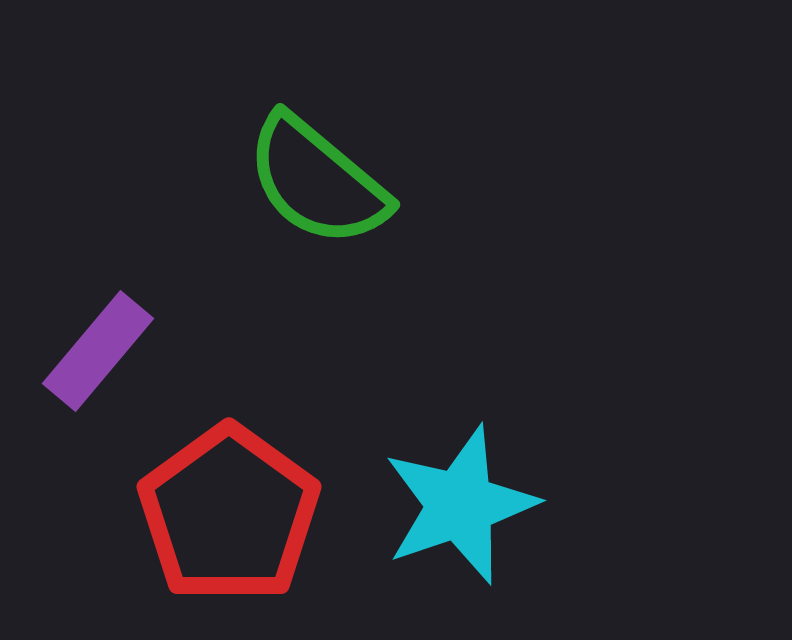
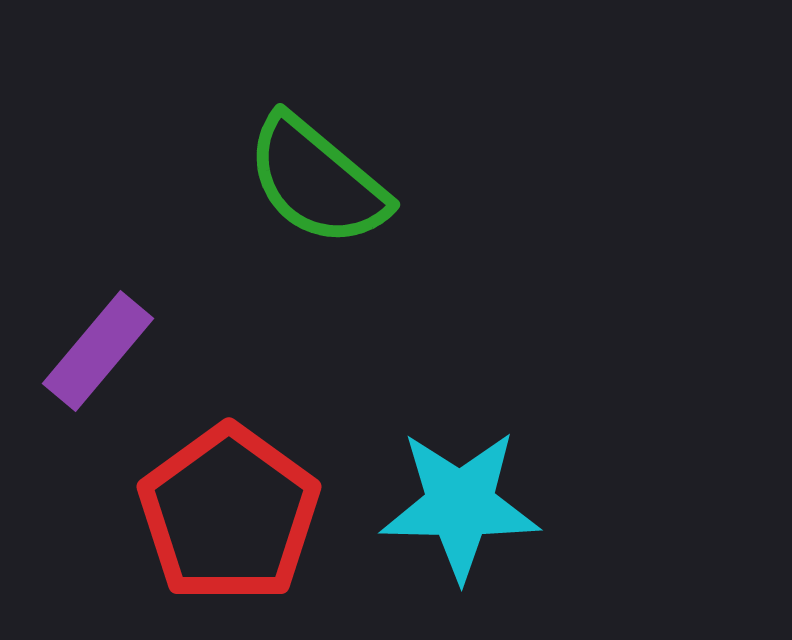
cyan star: rotated 20 degrees clockwise
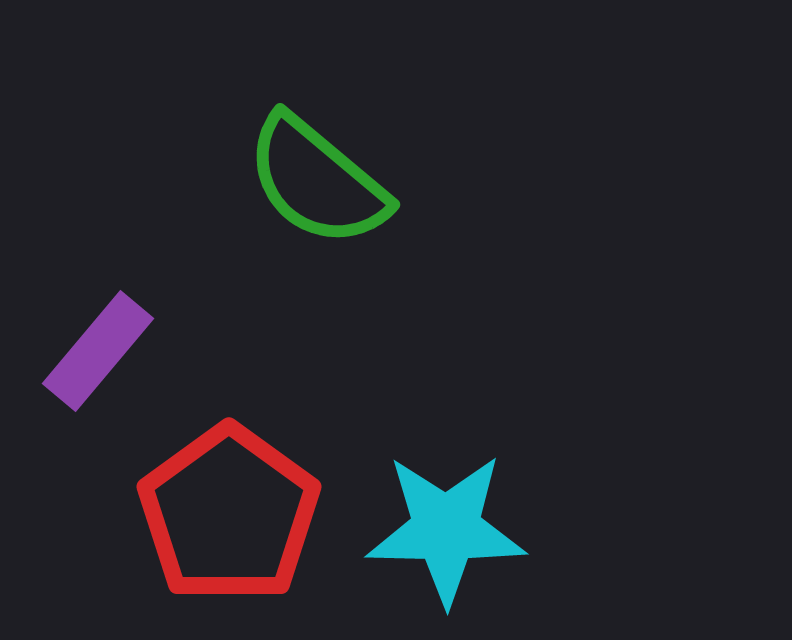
cyan star: moved 14 px left, 24 px down
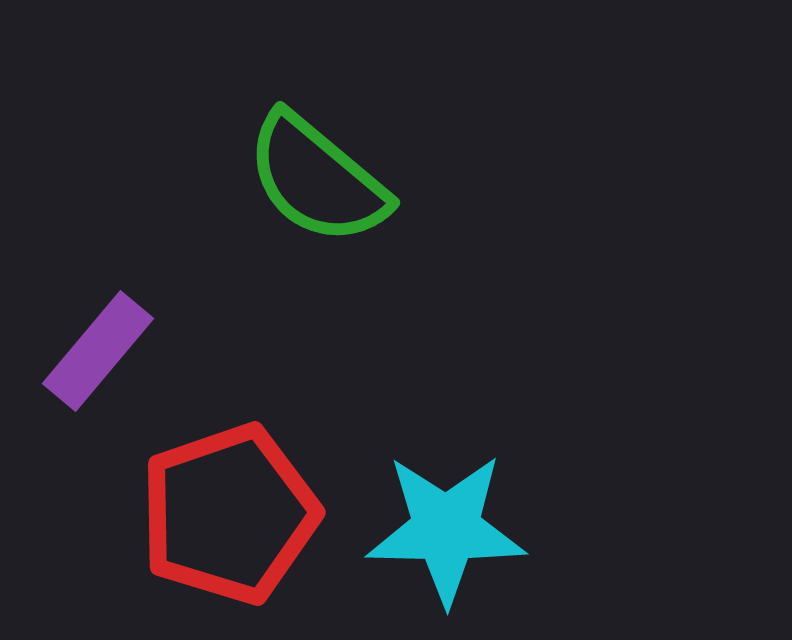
green semicircle: moved 2 px up
red pentagon: rotated 17 degrees clockwise
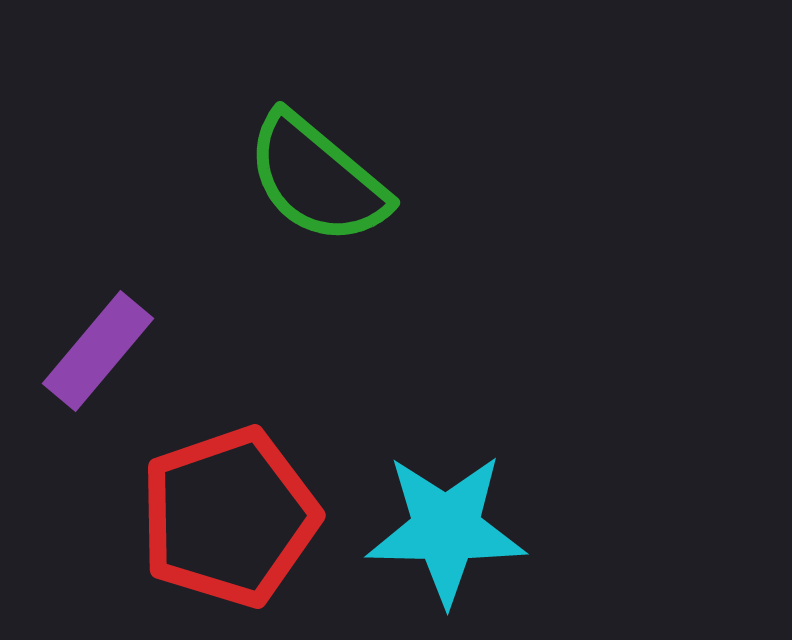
red pentagon: moved 3 px down
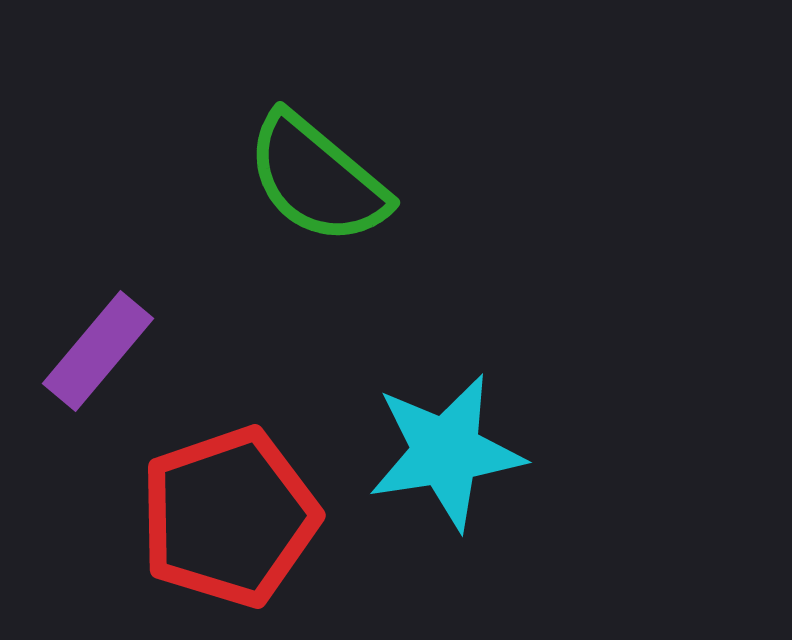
cyan star: moved 77 px up; rotated 10 degrees counterclockwise
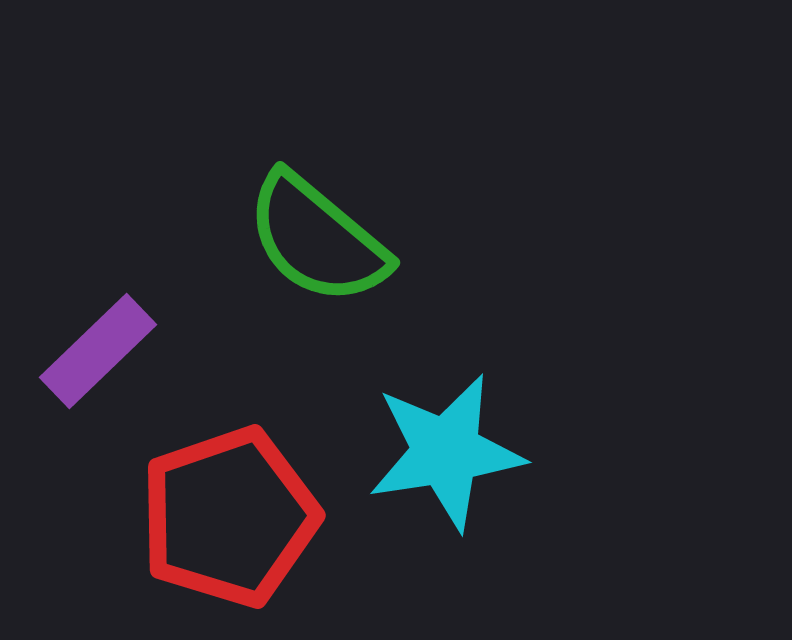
green semicircle: moved 60 px down
purple rectangle: rotated 6 degrees clockwise
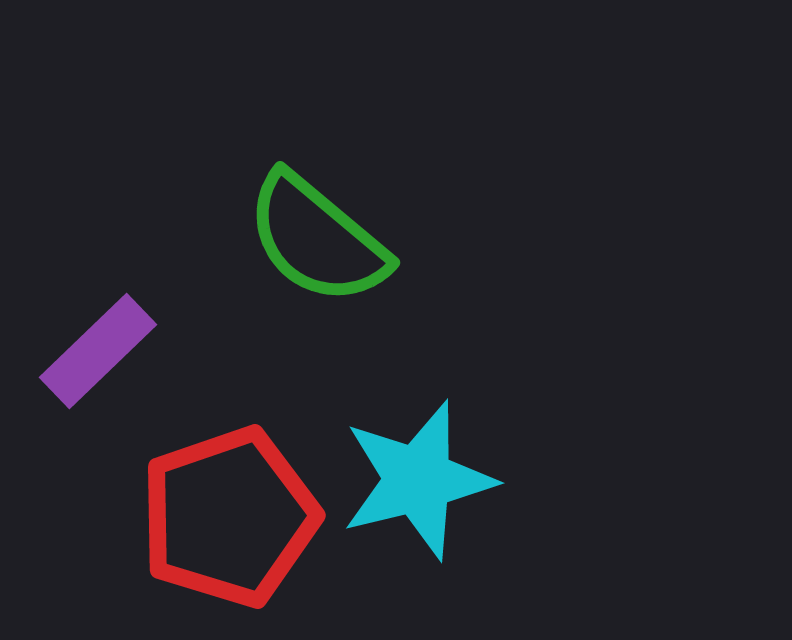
cyan star: moved 28 px left, 28 px down; rotated 5 degrees counterclockwise
